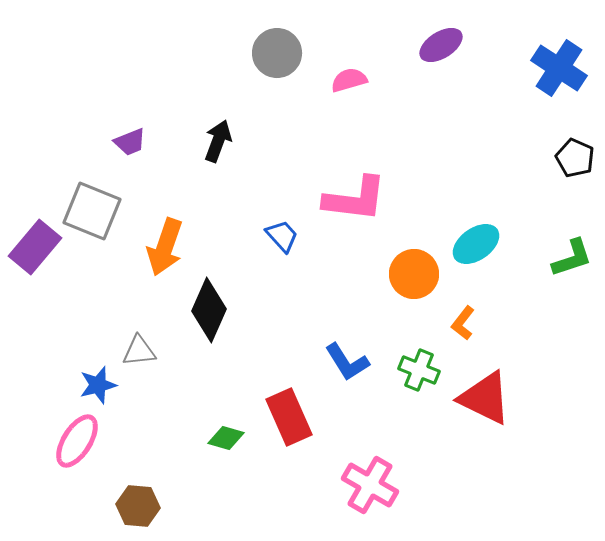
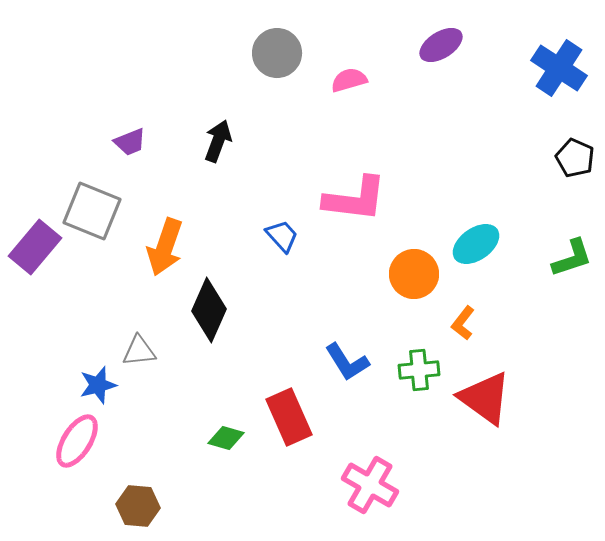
green cross: rotated 27 degrees counterclockwise
red triangle: rotated 10 degrees clockwise
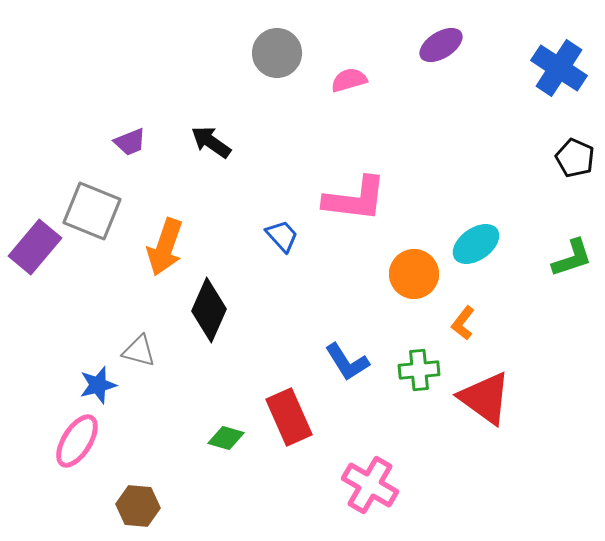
black arrow: moved 7 px left, 1 px down; rotated 75 degrees counterclockwise
gray triangle: rotated 21 degrees clockwise
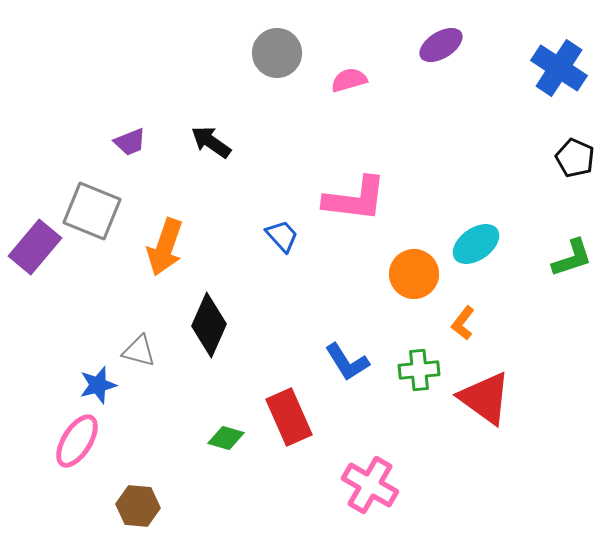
black diamond: moved 15 px down
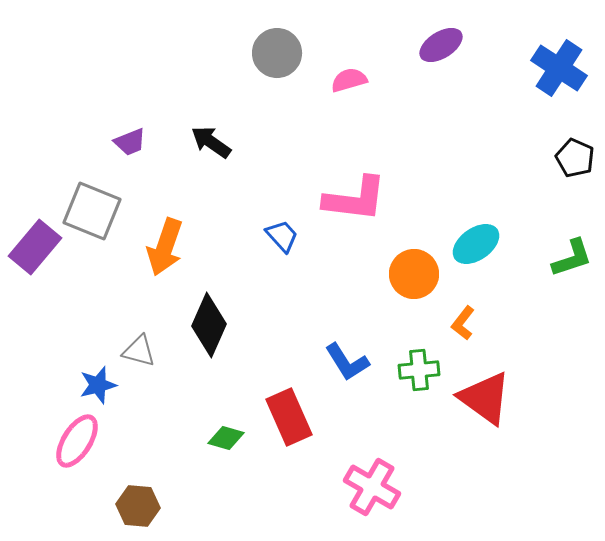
pink cross: moved 2 px right, 2 px down
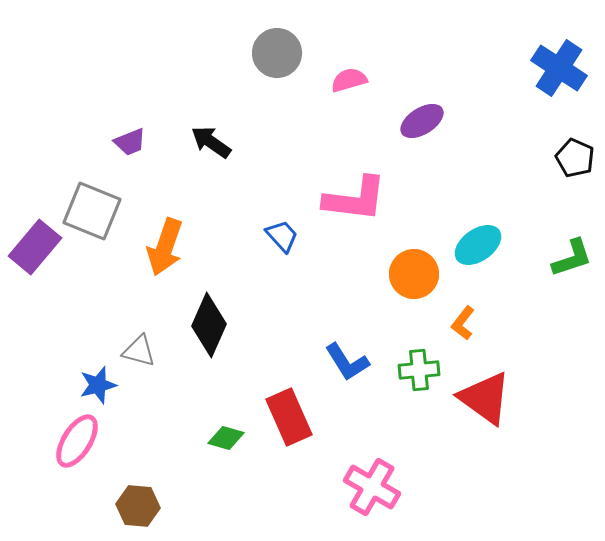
purple ellipse: moved 19 px left, 76 px down
cyan ellipse: moved 2 px right, 1 px down
